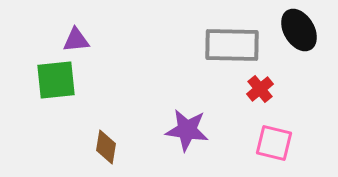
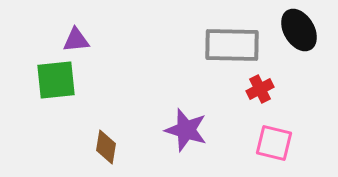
red cross: rotated 12 degrees clockwise
purple star: moved 1 px left; rotated 9 degrees clockwise
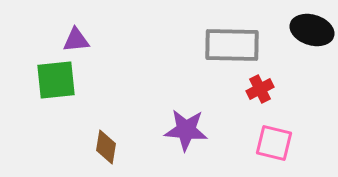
black ellipse: moved 13 px right; rotated 42 degrees counterclockwise
purple star: rotated 12 degrees counterclockwise
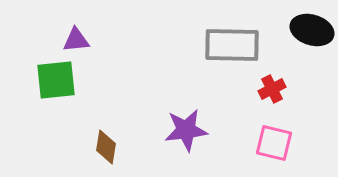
red cross: moved 12 px right
purple star: rotated 12 degrees counterclockwise
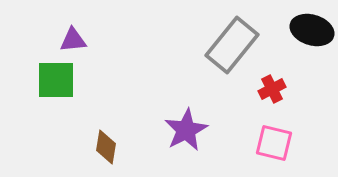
purple triangle: moved 3 px left
gray rectangle: rotated 52 degrees counterclockwise
green square: rotated 6 degrees clockwise
purple star: rotated 21 degrees counterclockwise
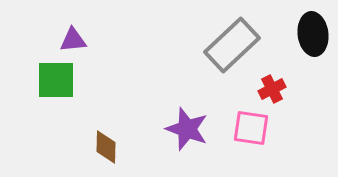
black ellipse: moved 1 px right, 4 px down; rotated 66 degrees clockwise
gray rectangle: rotated 8 degrees clockwise
purple star: moved 1 px right, 1 px up; rotated 24 degrees counterclockwise
pink square: moved 23 px left, 15 px up; rotated 6 degrees counterclockwise
brown diamond: rotated 8 degrees counterclockwise
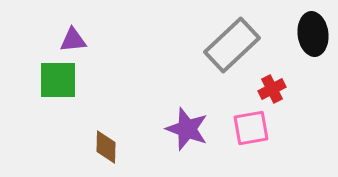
green square: moved 2 px right
pink square: rotated 18 degrees counterclockwise
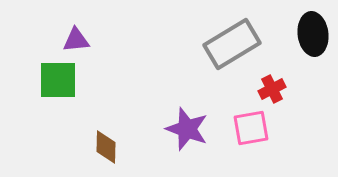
purple triangle: moved 3 px right
gray rectangle: moved 1 px up; rotated 12 degrees clockwise
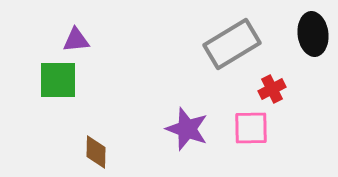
pink square: rotated 9 degrees clockwise
brown diamond: moved 10 px left, 5 px down
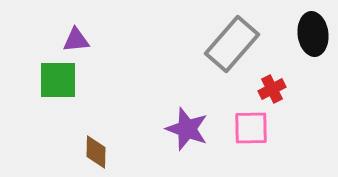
gray rectangle: rotated 18 degrees counterclockwise
